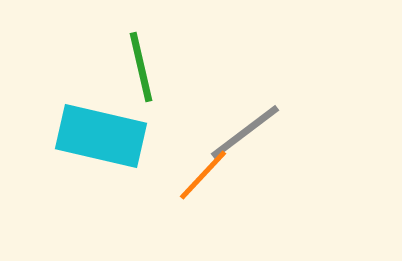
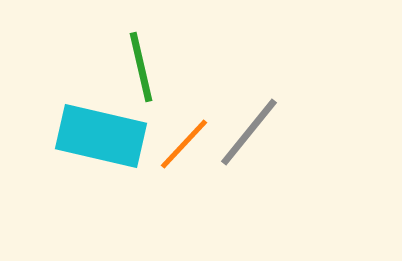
gray line: moved 4 px right; rotated 14 degrees counterclockwise
orange line: moved 19 px left, 31 px up
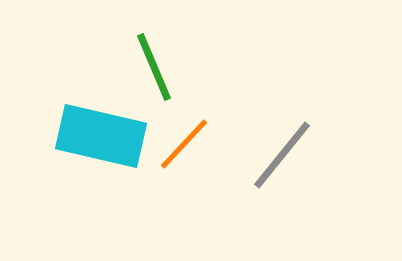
green line: moved 13 px right; rotated 10 degrees counterclockwise
gray line: moved 33 px right, 23 px down
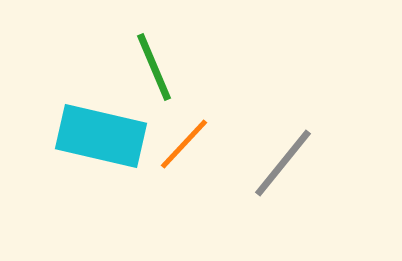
gray line: moved 1 px right, 8 px down
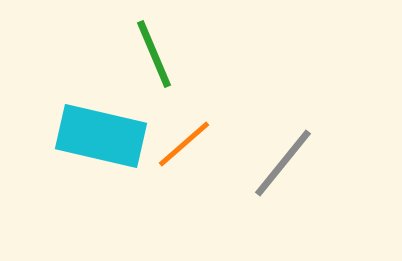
green line: moved 13 px up
orange line: rotated 6 degrees clockwise
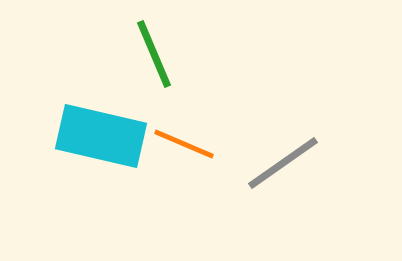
orange line: rotated 64 degrees clockwise
gray line: rotated 16 degrees clockwise
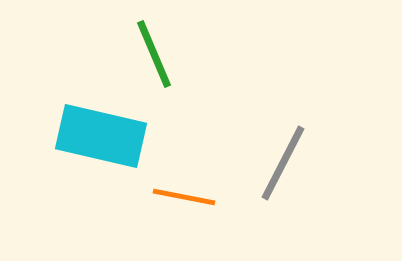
orange line: moved 53 px down; rotated 12 degrees counterclockwise
gray line: rotated 28 degrees counterclockwise
